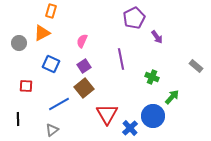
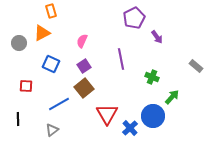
orange rectangle: rotated 32 degrees counterclockwise
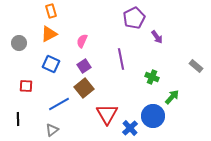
orange triangle: moved 7 px right, 1 px down
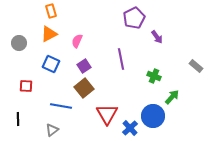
pink semicircle: moved 5 px left
green cross: moved 2 px right, 1 px up
blue line: moved 2 px right, 2 px down; rotated 40 degrees clockwise
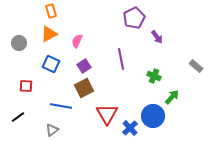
brown square: rotated 12 degrees clockwise
black line: moved 2 px up; rotated 56 degrees clockwise
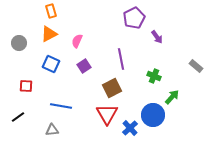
brown square: moved 28 px right
blue circle: moved 1 px up
gray triangle: rotated 32 degrees clockwise
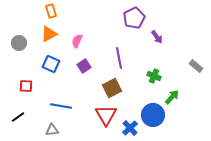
purple line: moved 2 px left, 1 px up
red triangle: moved 1 px left, 1 px down
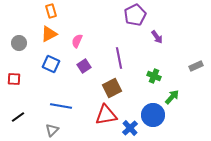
purple pentagon: moved 1 px right, 3 px up
gray rectangle: rotated 64 degrees counterclockwise
red square: moved 12 px left, 7 px up
red triangle: rotated 50 degrees clockwise
gray triangle: rotated 40 degrees counterclockwise
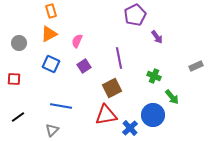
green arrow: rotated 98 degrees clockwise
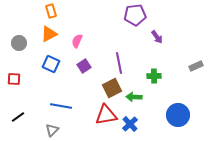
purple pentagon: rotated 20 degrees clockwise
purple line: moved 5 px down
green cross: rotated 24 degrees counterclockwise
green arrow: moved 38 px left; rotated 133 degrees clockwise
blue circle: moved 25 px right
blue cross: moved 4 px up
